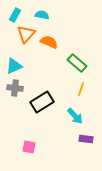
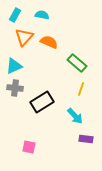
orange triangle: moved 2 px left, 3 px down
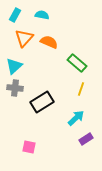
orange triangle: moved 1 px down
cyan triangle: rotated 18 degrees counterclockwise
cyan arrow: moved 1 px right, 2 px down; rotated 90 degrees counterclockwise
purple rectangle: rotated 40 degrees counterclockwise
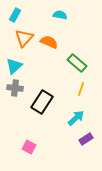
cyan semicircle: moved 18 px right
black rectangle: rotated 25 degrees counterclockwise
pink square: rotated 16 degrees clockwise
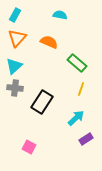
orange triangle: moved 7 px left
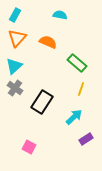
orange semicircle: moved 1 px left
gray cross: rotated 28 degrees clockwise
cyan arrow: moved 2 px left, 1 px up
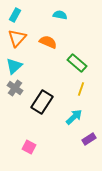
purple rectangle: moved 3 px right
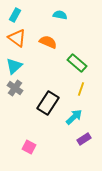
orange triangle: rotated 36 degrees counterclockwise
black rectangle: moved 6 px right, 1 px down
purple rectangle: moved 5 px left
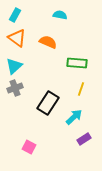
green rectangle: rotated 36 degrees counterclockwise
gray cross: rotated 35 degrees clockwise
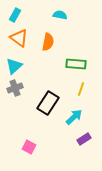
orange triangle: moved 2 px right
orange semicircle: rotated 78 degrees clockwise
green rectangle: moved 1 px left, 1 px down
